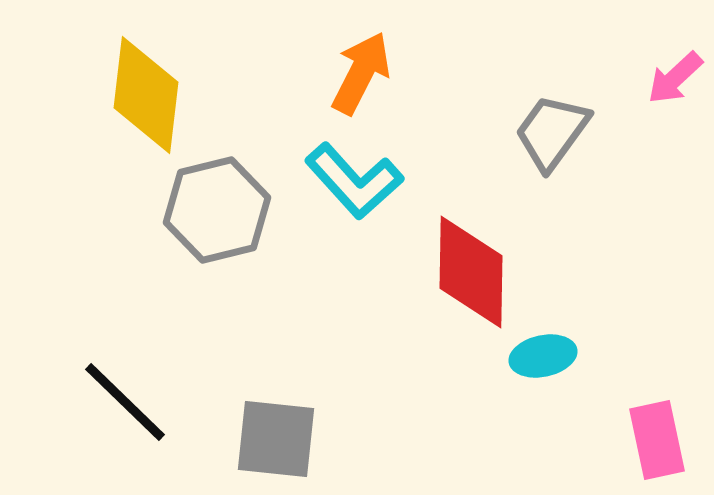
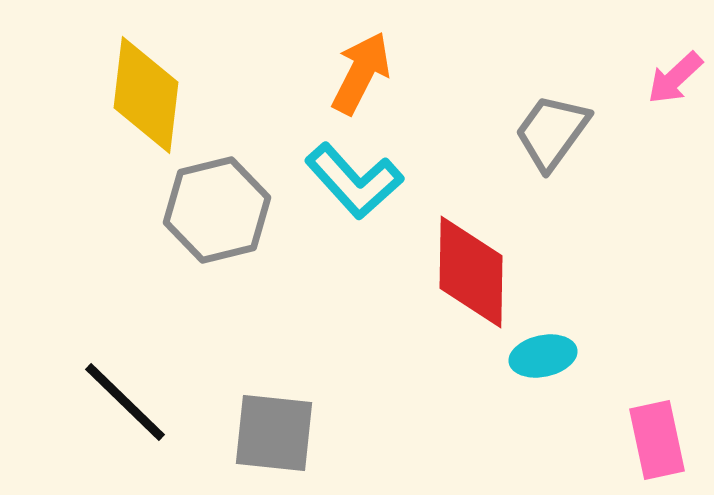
gray square: moved 2 px left, 6 px up
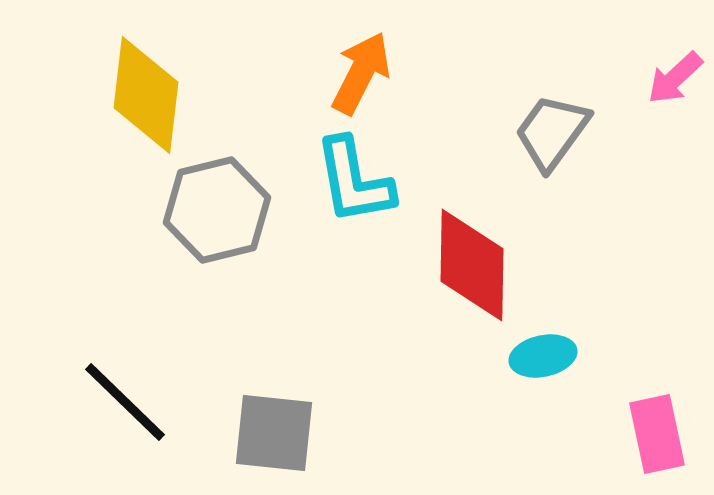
cyan L-shape: rotated 32 degrees clockwise
red diamond: moved 1 px right, 7 px up
pink rectangle: moved 6 px up
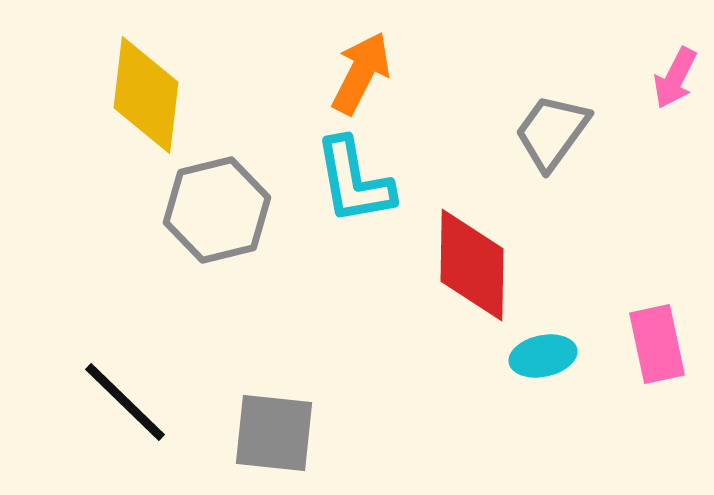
pink arrow: rotated 20 degrees counterclockwise
pink rectangle: moved 90 px up
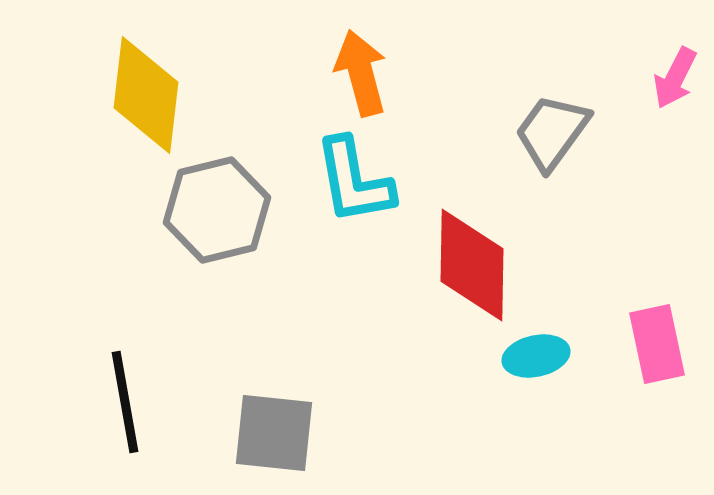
orange arrow: rotated 42 degrees counterclockwise
cyan ellipse: moved 7 px left
black line: rotated 36 degrees clockwise
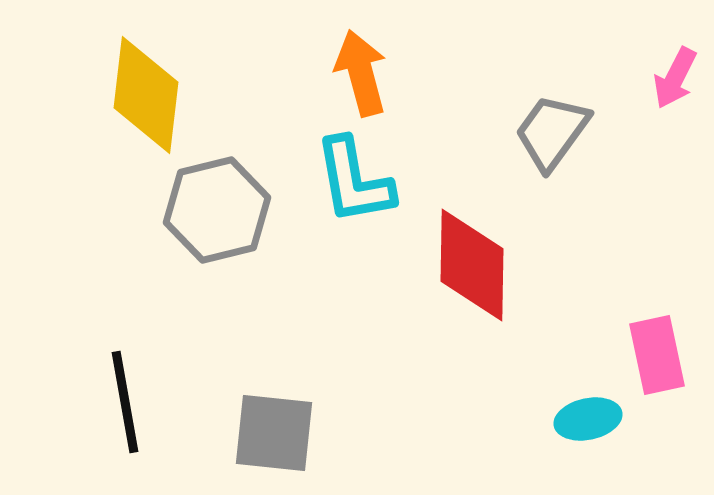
pink rectangle: moved 11 px down
cyan ellipse: moved 52 px right, 63 px down
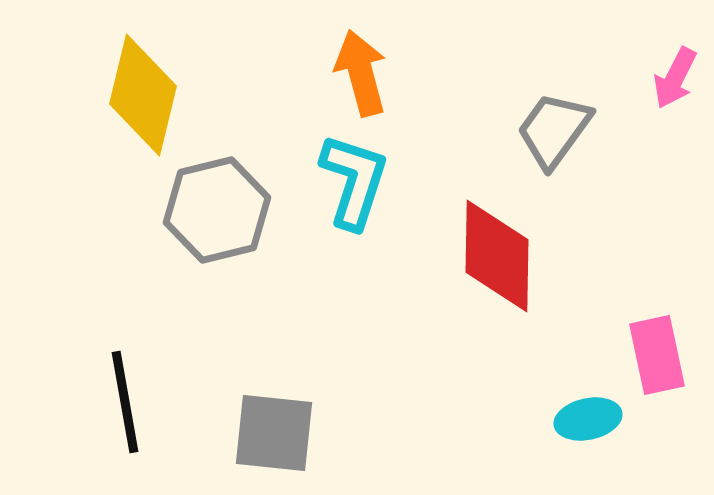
yellow diamond: moved 3 px left; rotated 7 degrees clockwise
gray trapezoid: moved 2 px right, 2 px up
cyan L-shape: rotated 152 degrees counterclockwise
red diamond: moved 25 px right, 9 px up
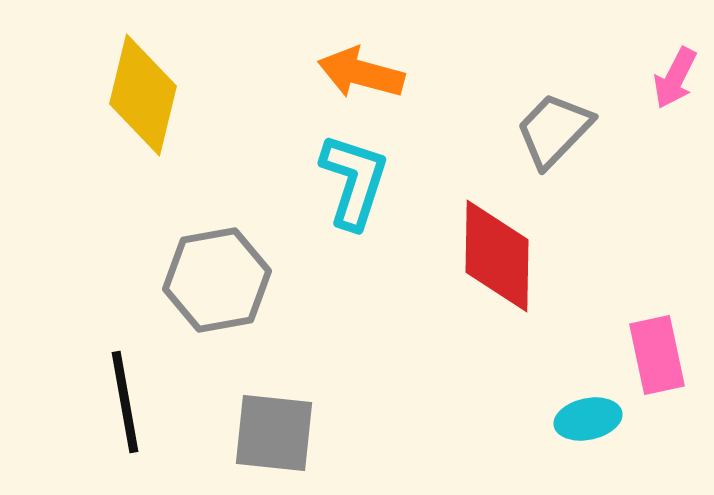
orange arrow: rotated 60 degrees counterclockwise
gray trapezoid: rotated 8 degrees clockwise
gray hexagon: moved 70 px down; rotated 4 degrees clockwise
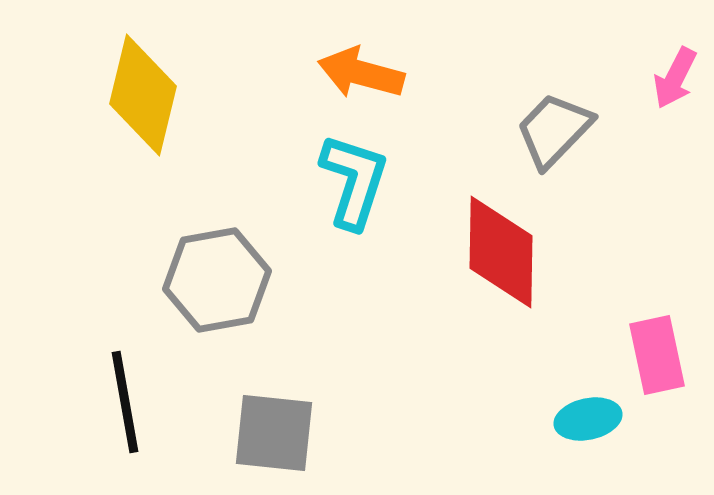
red diamond: moved 4 px right, 4 px up
